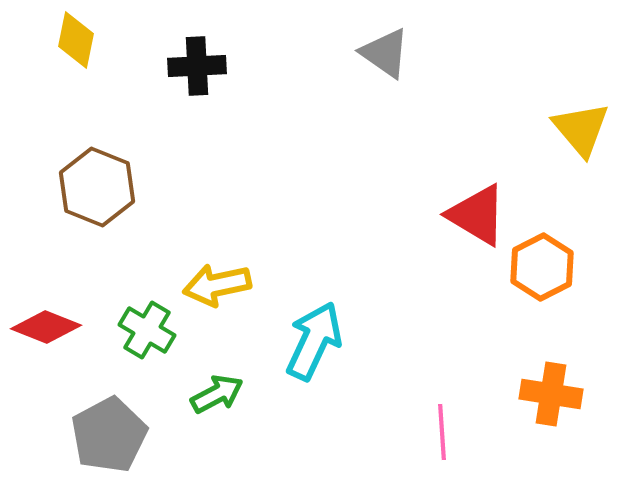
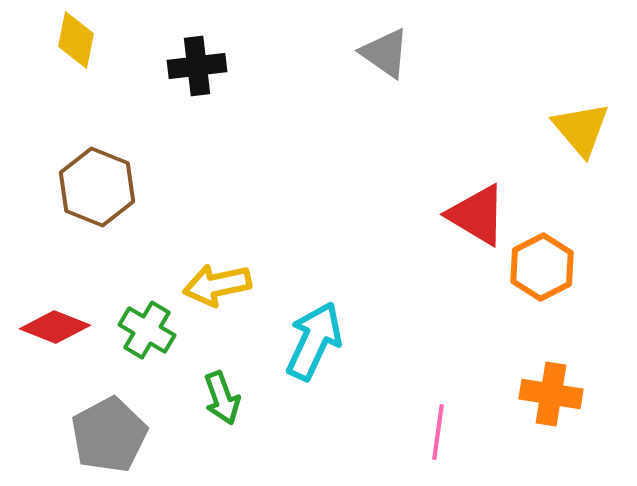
black cross: rotated 4 degrees counterclockwise
red diamond: moved 9 px right
green arrow: moved 5 px right, 4 px down; rotated 98 degrees clockwise
pink line: moved 4 px left; rotated 12 degrees clockwise
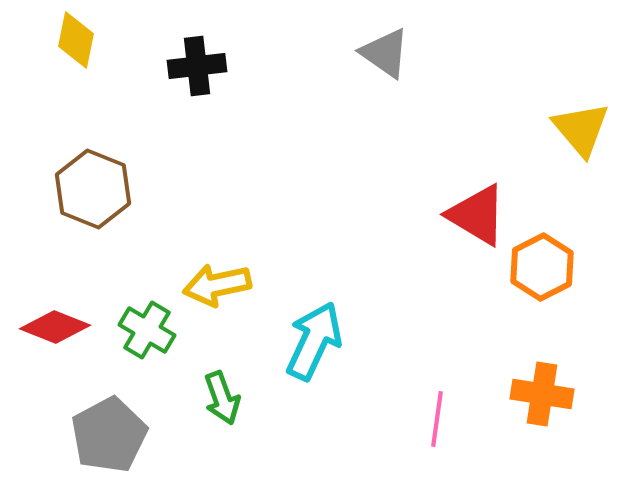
brown hexagon: moved 4 px left, 2 px down
orange cross: moved 9 px left
pink line: moved 1 px left, 13 px up
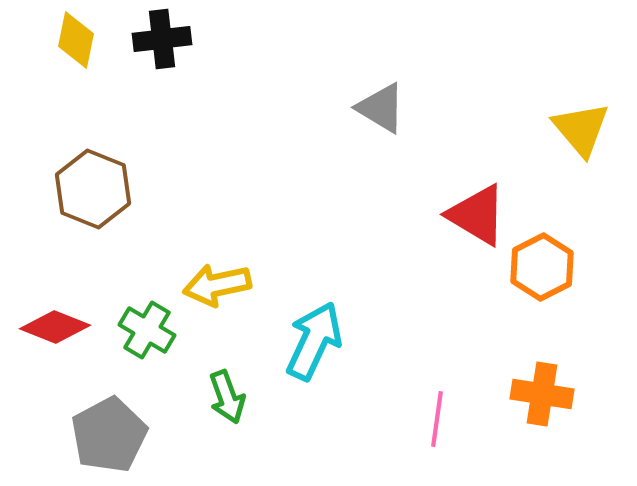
gray triangle: moved 4 px left, 55 px down; rotated 4 degrees counterclockwise
black cross: moved 35 px left, 27 px up
green arrow: moved 5 px right, 1 px up
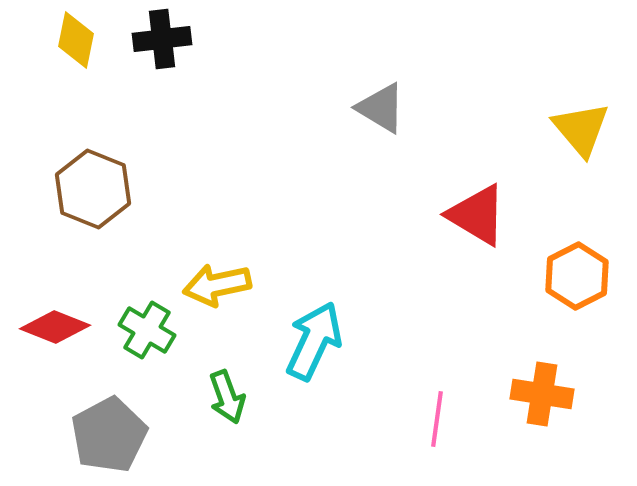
orange hexagon: moved 35 px right, 9 px down
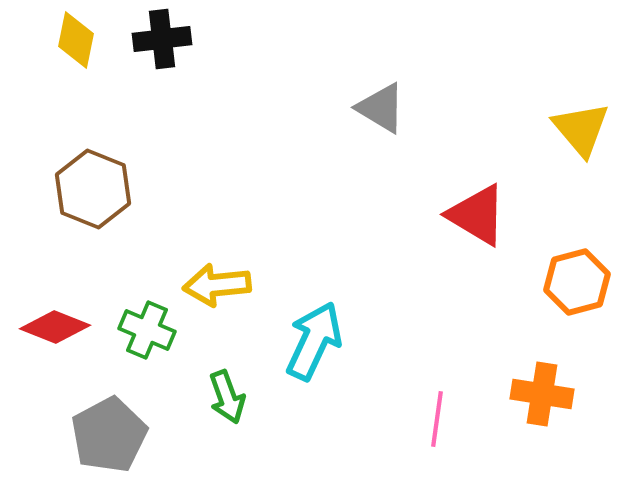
orange hexagon: moved 6 px down; rotated 12 degrees clockwise
yellow arrow: rotated 6 degrees clockwise
green cross: rotated 8 degrees counterclockwise
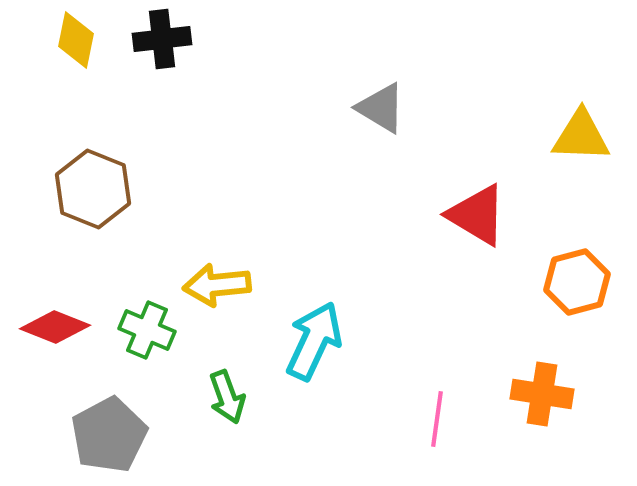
yellow triangle: moved 7 px down; rotated 48 degrees counterclockwise
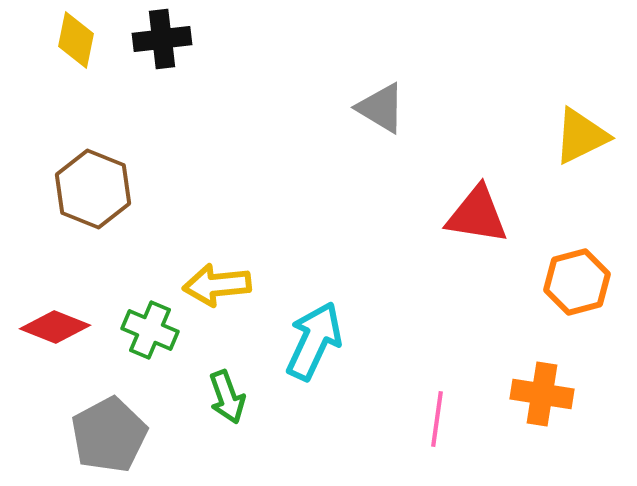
yellow triangle: rotated 28 degrees counterclockwise
red triangle: rotated 22 degrees counterclockwise
green cross: moved 3 px right
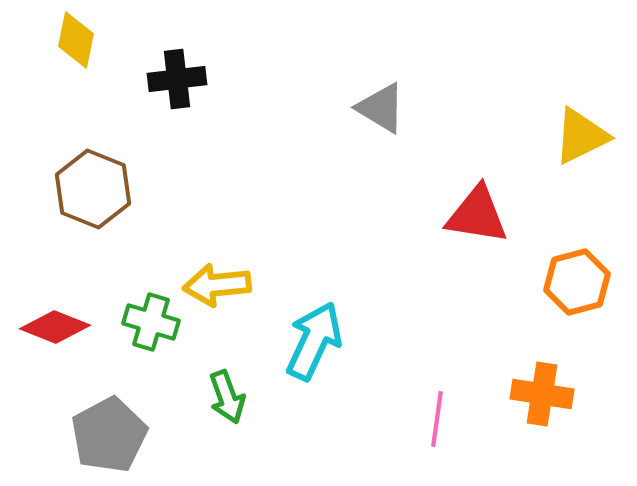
black cross: moved 15 px right, 40 px down
green cross: moved 1 px right, 8 px up; rotated 6 degrees counterclockwise
